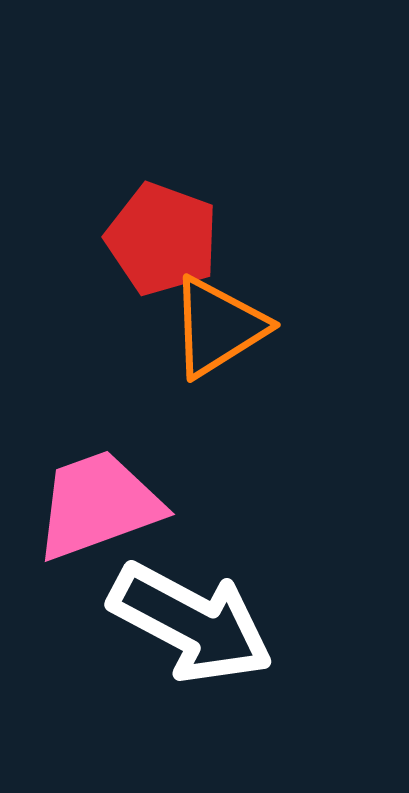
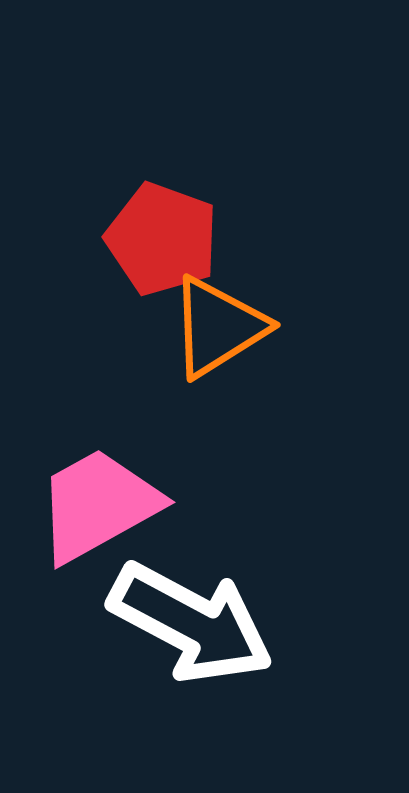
pink trapezoid: rotated 9 degrees counterclockwise
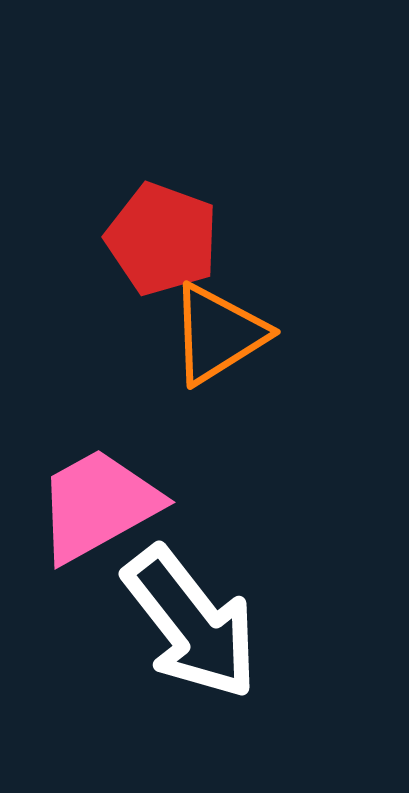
orange triangle: moved 7 px down
white arrow: rotated 24 degrees clockwise
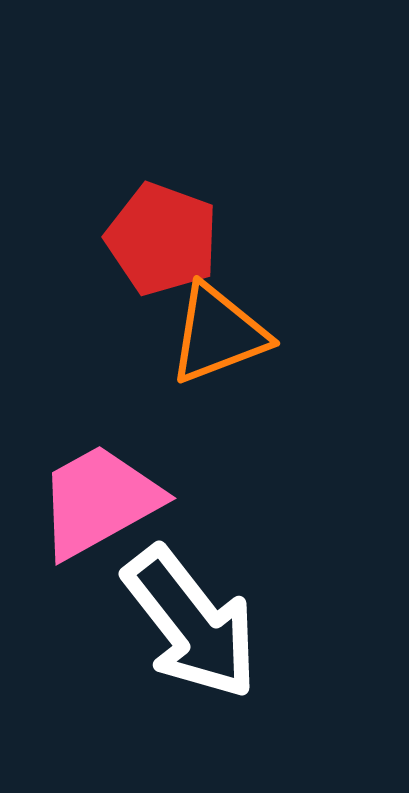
orange triangle: rotated 11 degrees clockwise
pink trapezoid: moved 1 px right, 4 px up
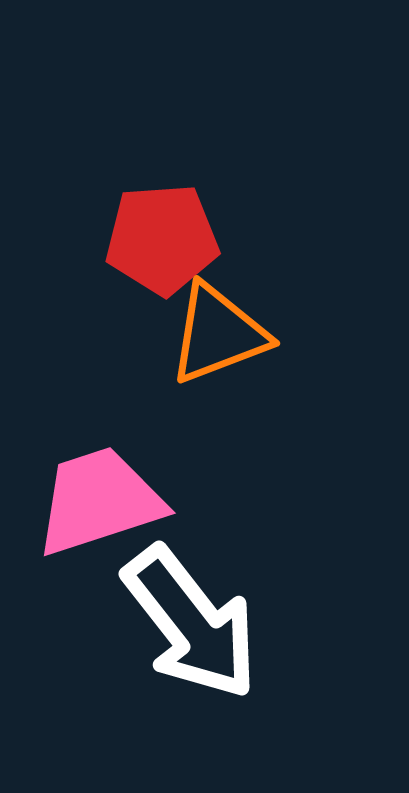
red pentagon: rotated 24 degrees counterclockwise
pink trapezoid: rotated 11 degrees clockwise
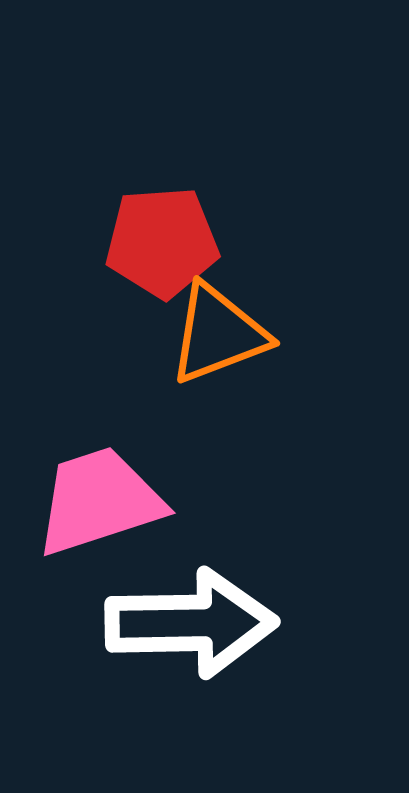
red pentagon: moved 3 px down
white arrow: rotated 53 degrees counterclockwise
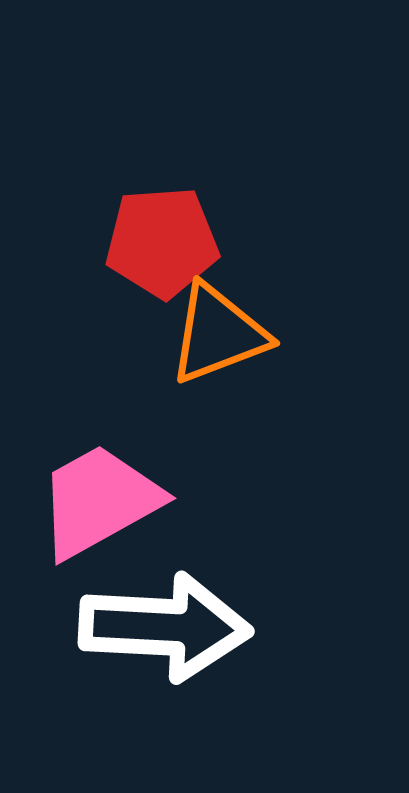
pink trapezoid: rotated 11 degrees counterclockwise
white arrow: moved 26 px left, 4 px down; rotated 4 degrees clockwise
